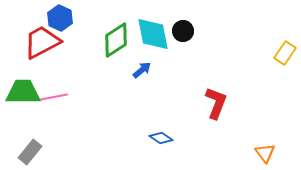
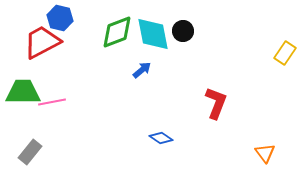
blue hexagon: rotated 10 degrees counterclockwise
green diamond: moved 1 px right, 8 px up; rotated 12 degrees clockwise
pink line: moved 2 px left, 5 px down
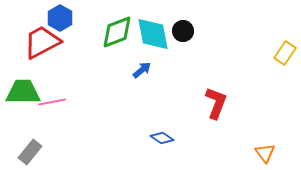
blue hexagon: rotated 15 degrees clockwise
blue diamond: moved 1 px right
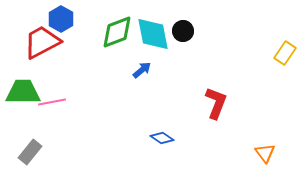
blue hexagon: moved 1 px right, 1 px down
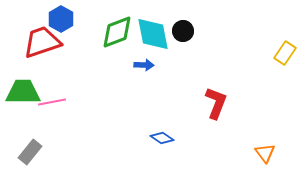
red trapezoid: rotated 9 degrees clockwise
blue arrow: moved 2 px right, 5 px up; rotated 42 degrees clockwise
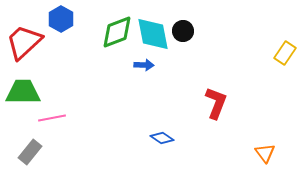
red trapezoid: moved 18 px left; rotated 24 degrees counterclockwise
pink line: moved 16 px down
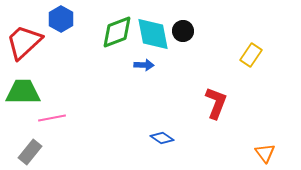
yellow rectangle: moved 34 px left, 2 px down
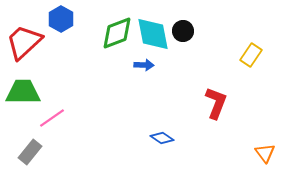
green diamond: moved 1 px down
pink line: rotated 24 degrees counterclockwise
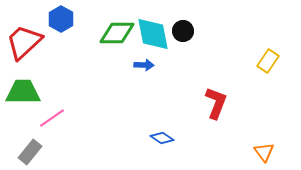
green diamond: rotated 21 degrees clockwise
yellow rectangle: moved 17 px right, 6 px down
orange triangle: moved 1 px left, 1 px up
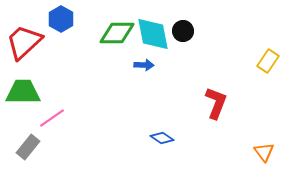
gray rectangle: moved 2 px left, 5 px up
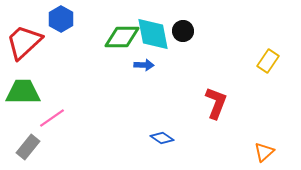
green diamond: moved 5 px right, 4 px down
orange triangle: rotated 25 degrees clockwise
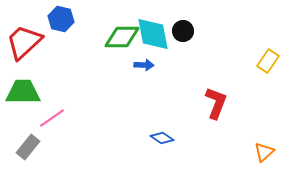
blue hexagon: rotated 15 degrees counterclockwise
